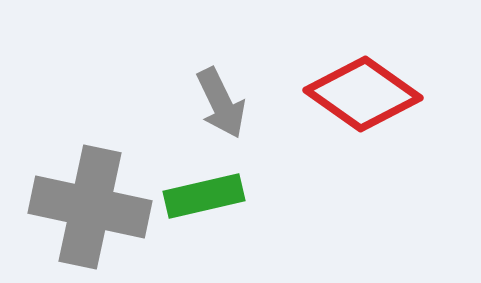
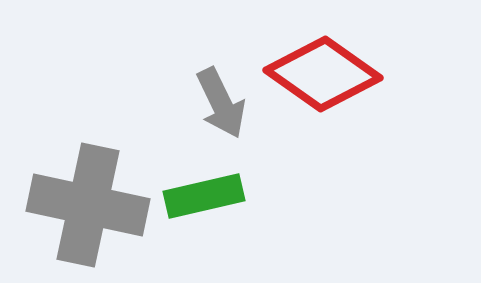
red diamond: moved 40 px left, 20 px up
gray cross: moved 2 px left, 2 px up
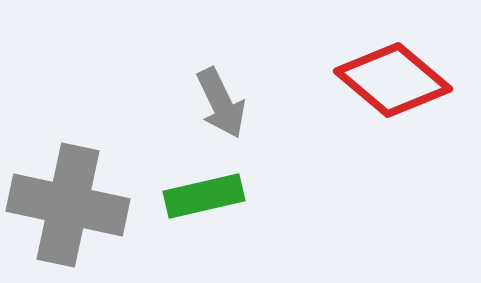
red diamond: moved 70 px right, 6 px down; rotated 5 degrees clockwise
gray cross: moved 20 px left
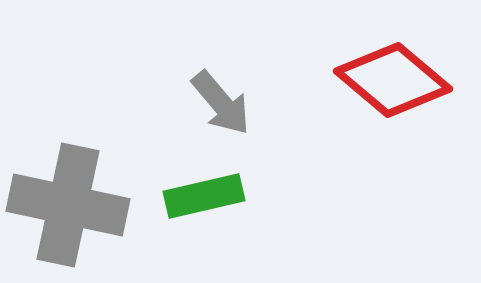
gray arrow: rotated 14 degrees counterclockwise
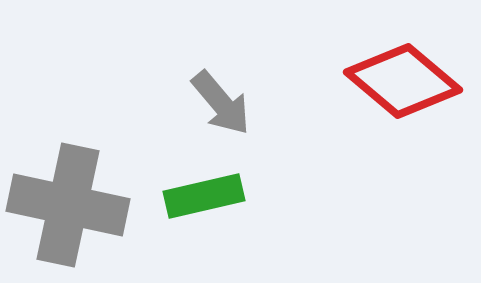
red diamond: moved 10 px right, 1 px down
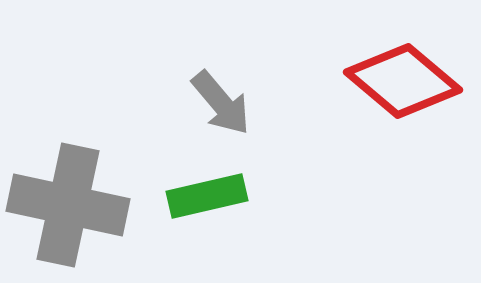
green rectangle: moved 3 px right
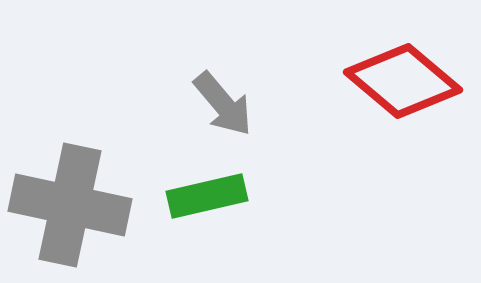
gray arrow: moved 2 px right, 1 px down
gray cross: moved 2 px right
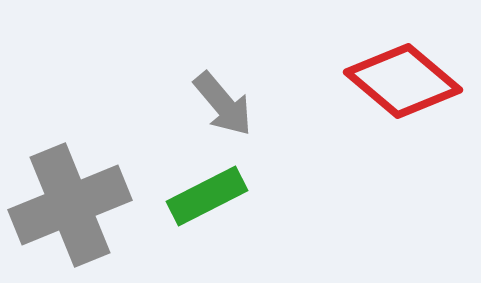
green rectangle: rotated 14 degrees counterclockwise
gray cross: rotated 34 degrees counterclockwise
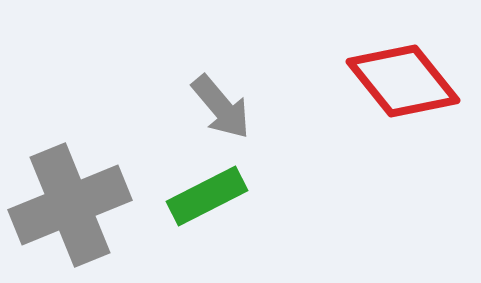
red diamond: rotated 11 degrees clockwise
gray arrow: moved 2 px left, 3 px down
